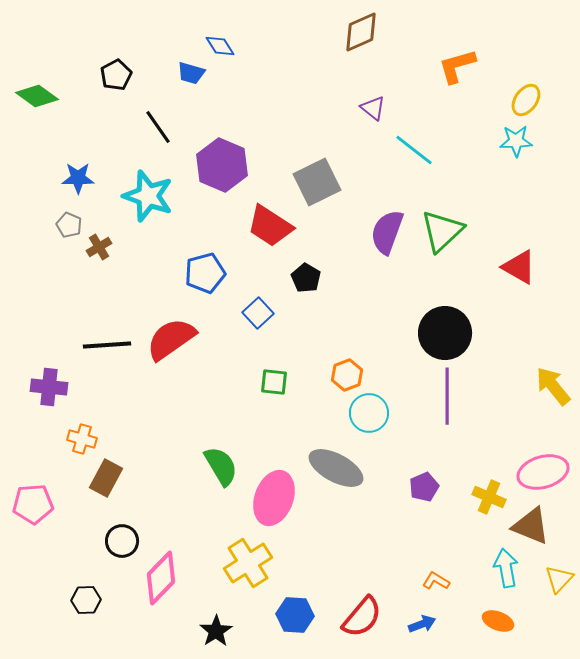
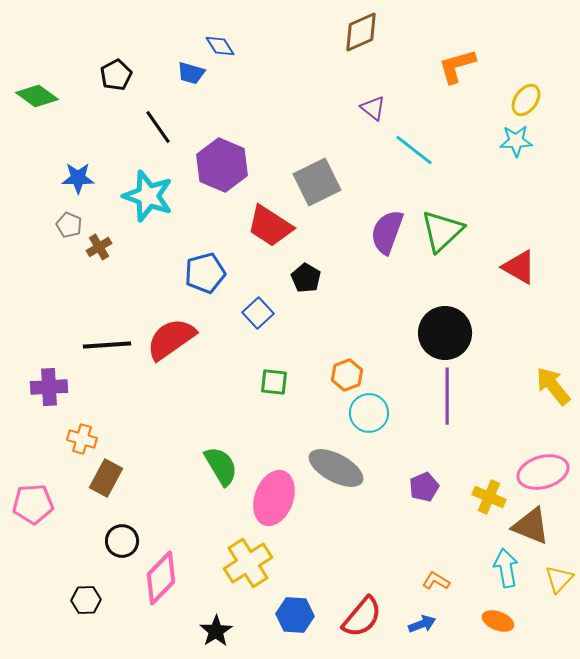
purple cross at (49, 387): rotated 9 degrees counterclockwise
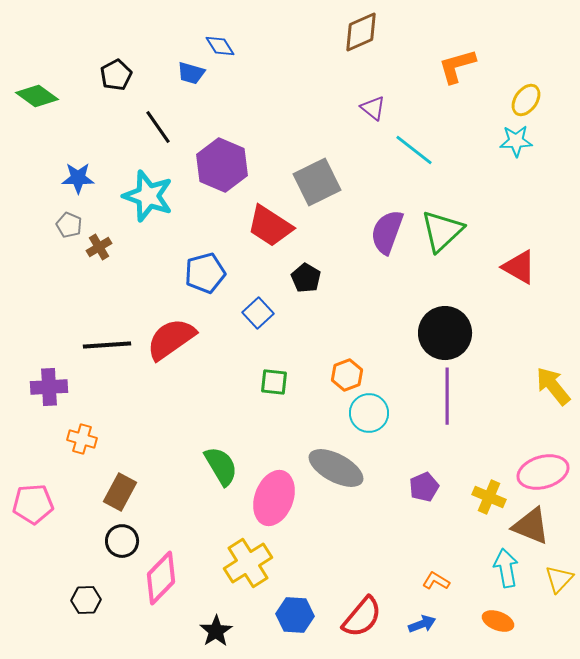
brown rectangle at (106, 478): moved 14 px right, 14 px down
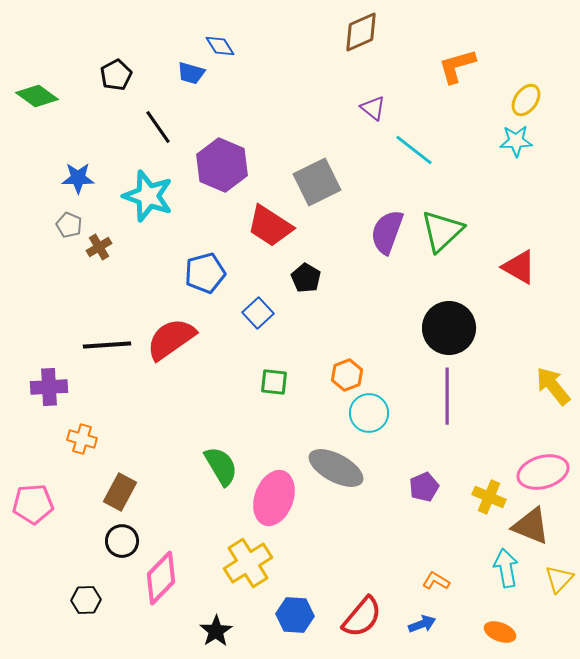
black circle at (445, 333): moved 4 px right, 5 px up
orange ellipse at (498, 621): moved 2 px right, 11 px down
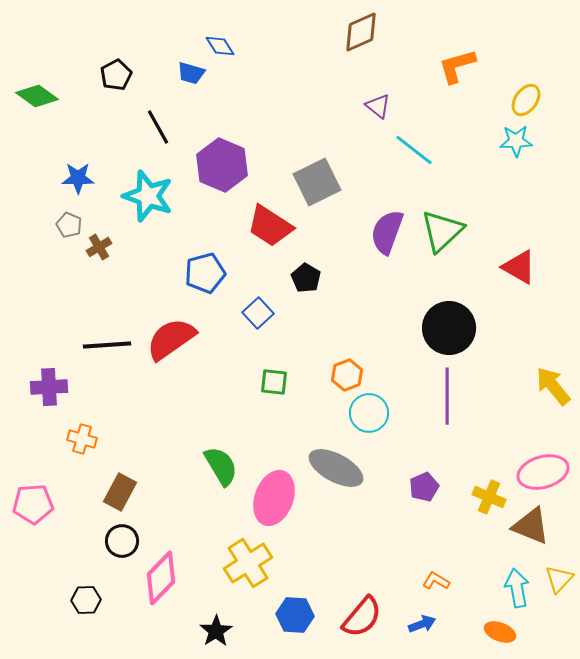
purple triangle at (373, 108): moved 5 px right, 2 px up
black line at (158, 127): rotated 6 degrees clockwise
cyan arrow at (506, 568): moved 11 px right, 20 px down
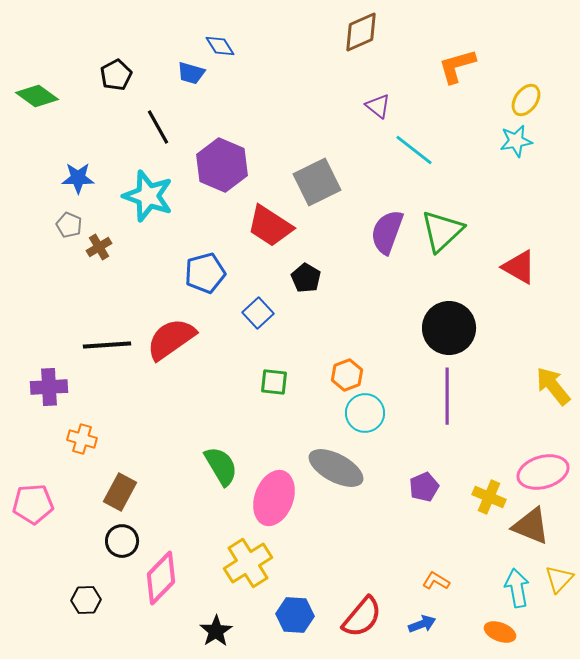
cyan star at (516, 141): rotated 8 degrees counterclockwise
cyan circle at (369, 413): moved 4 px left
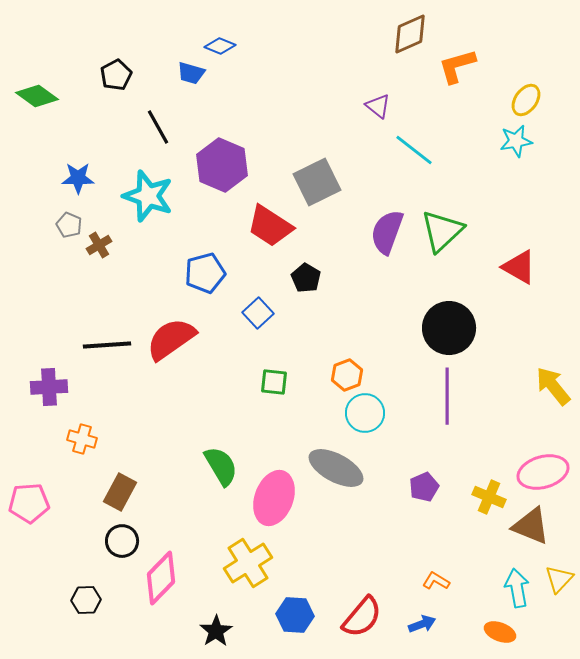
brown diamond at (361, 32): moved 49 px right, 2 px down
blue diamond at (220, 46): rotated 36 degrees counterclockwise
brown cross at (99, 247): moved 2 px up
pink pentagon at (33, 504): moved 4 px left, 1 px up
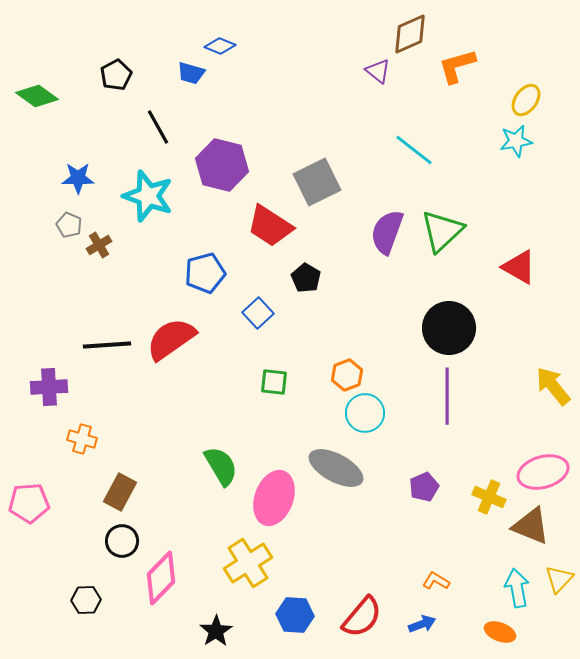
purple triangle at (378, 106): moved 35 px up
purple hexagon at (222, 165): rotated 9 degrees counterclockwise
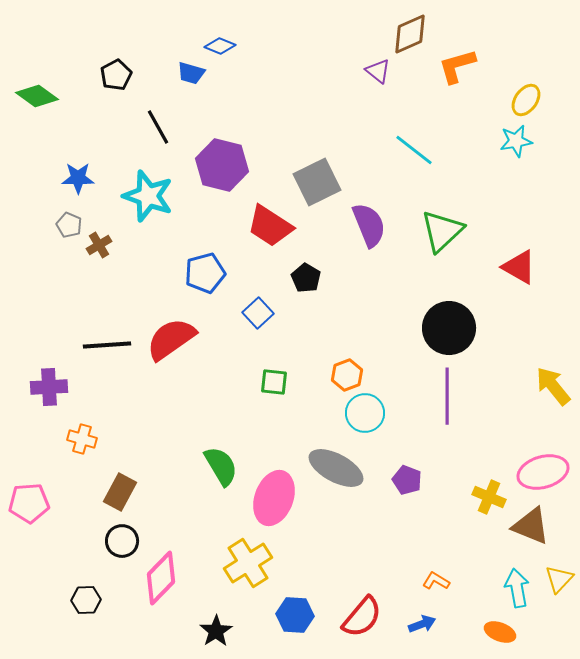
purple semicircle at (387, 232): moved 18 px left, 7 px up; rotated 138 degrees clockwise
purple pentagon at (424, 487): moved 17 px left, 7 px up; rotated 28 degrees counterclockwise
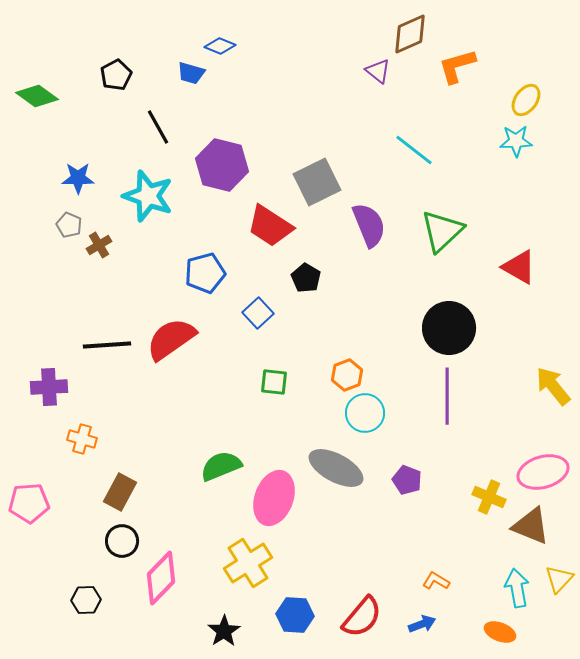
cyan star at (516, 141): rotated 8 degrees clockwise
green semicircle at (221, 466): rotated 81 degrees counterclockwise
black star at (216, 631): moved 8 px right
